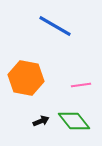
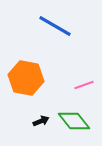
pink line: moved 3 px right; rotated 12 degrees counterclockwise
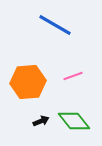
blue line: moved 1 px up
orange hexagon: moved 2 px right, 4 px down; rotated 16 degrees counterclockwise
pink line: moved 11 px left, 9 px up
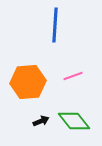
blue line: rotated 64 degrees clockwise
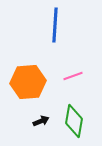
green diamond: rotated 48 degrees clockwise
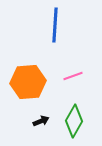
green diamond: rotated 20 degrees clockwise
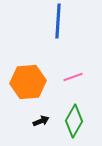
blue line: moved 3 px right, 4 px up
pink line: moved 1 px down
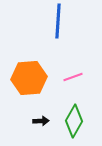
orange hexagon: moved 1 px right, 4 px up
black arrow: rotated 21 degrees clockwise
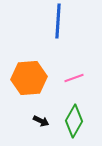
pink line: moved 1 px right, 1 px down
black arrow: rotated 28 degrees clockwise
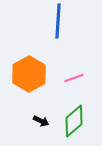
orange hexagon: moved 4 px up; rotated 24 degrees counterclockwise
green diamond: rotated 20 degrees clockwise
